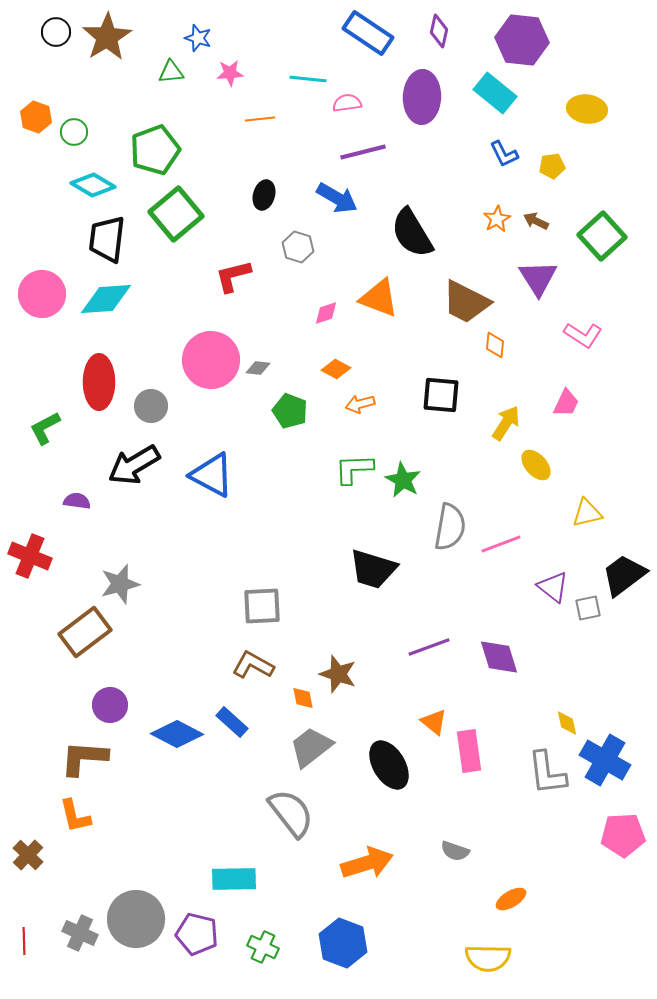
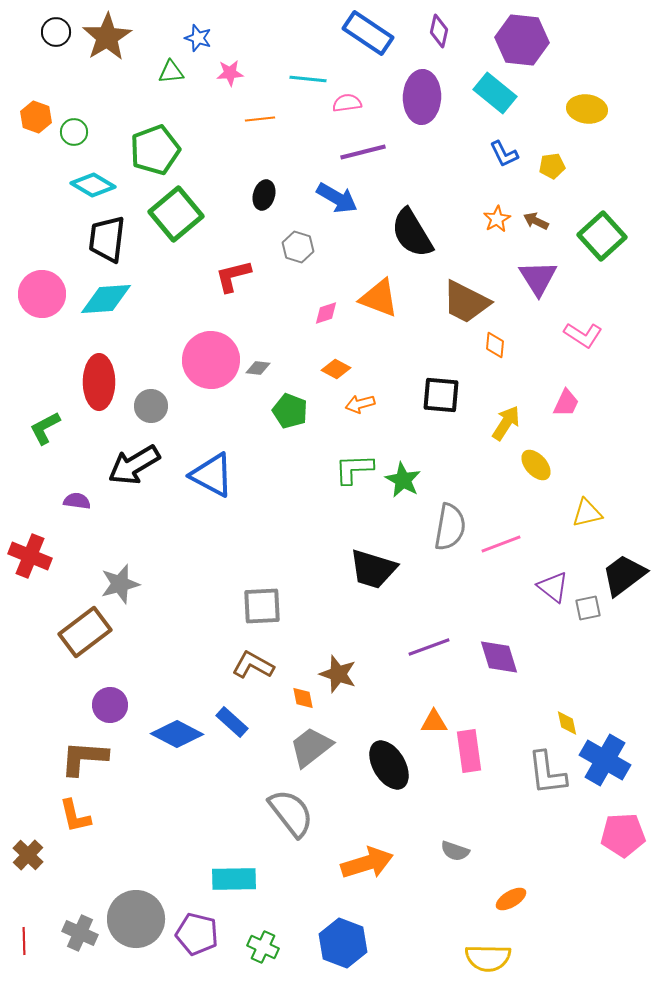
orange triangle at (434, 722): rotated 40 degrees counterclockwise
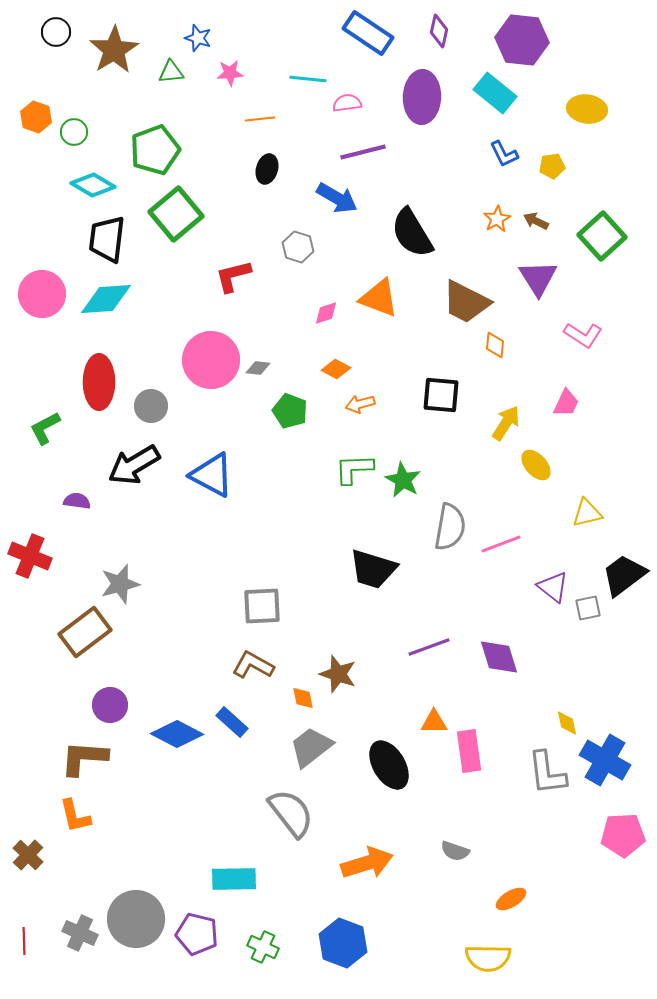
brown star at (107, 37): moved 7 px right, 13 px down
black ellipse at (264, 195): moved 3 px right, 26 px up
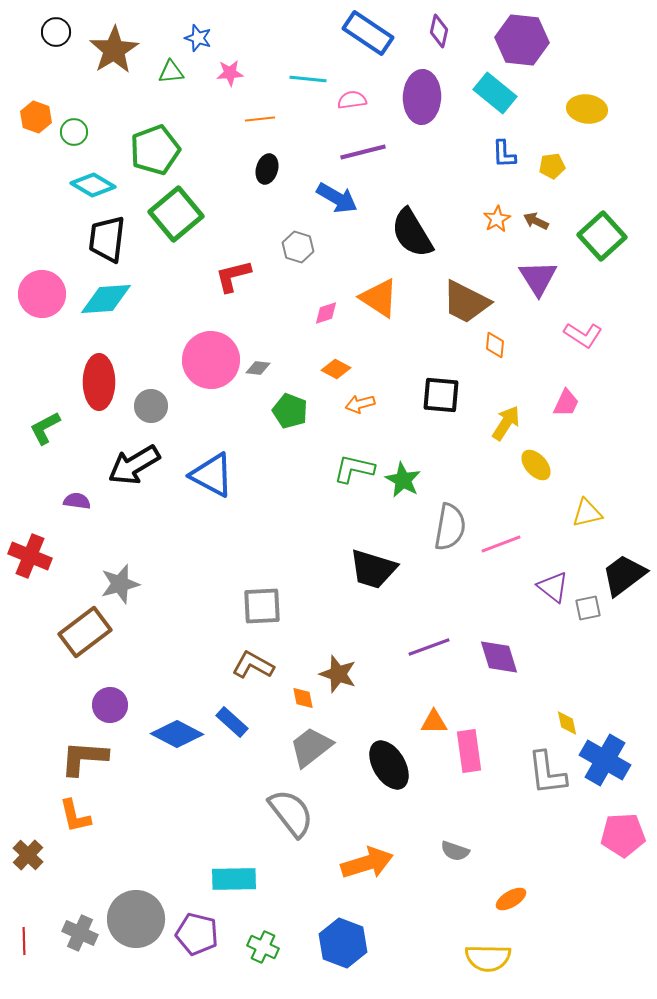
pink semicircle at (347, 103): moved 5 px right, 3 px up
blue L-shape at (504, 154): rotated 24 degrees clockwise
orange triangle at (379, 298): rotated 12 degrees clockwise
green L-shape at (354, 469): rotated 15 degrees clockwise
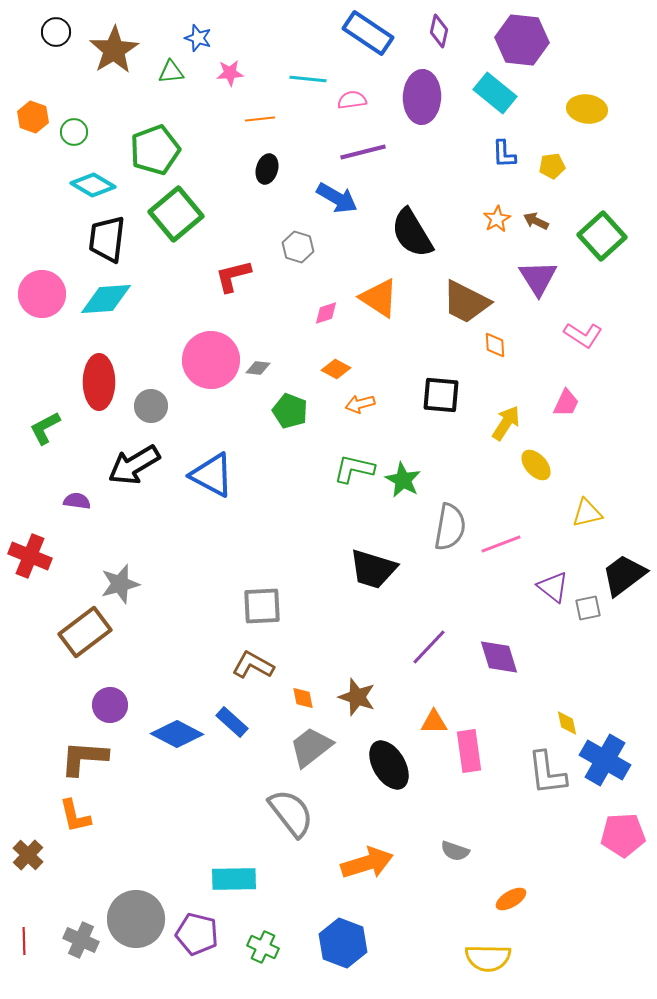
orange hexagon at (36, 117): moved 3 px left
orange diamond at (495, 345): rotated 8 degrees counterclockwise
purple line at (429, 647): rotated 27 degrees counterclockwise
brown star at (338, 674): moved 19 px right, 23 px down
gray cross at (80, 933): moved 1 px right, 7 px down
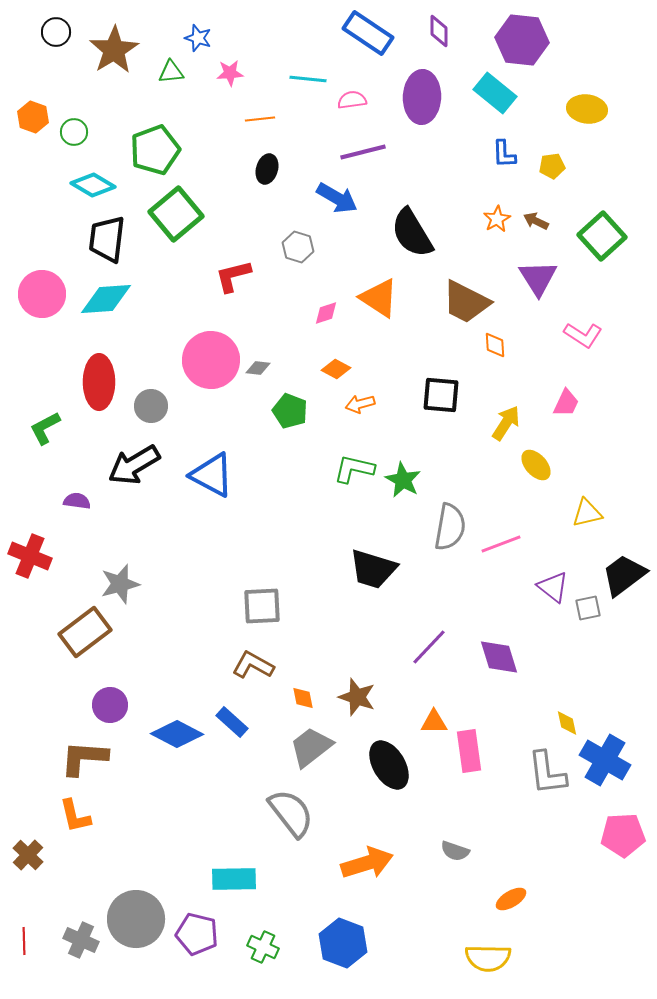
purple diamond at (439, 31): rotated 12 degrees counterclockwise
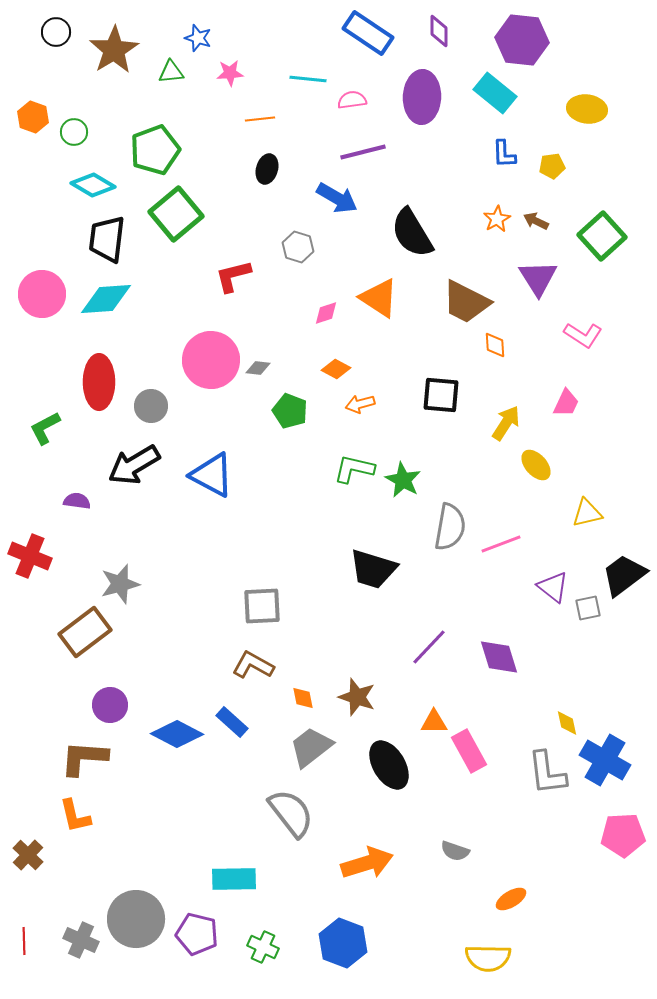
pink rectangle at (469, 751): rotated 21 degrees counterclockwise
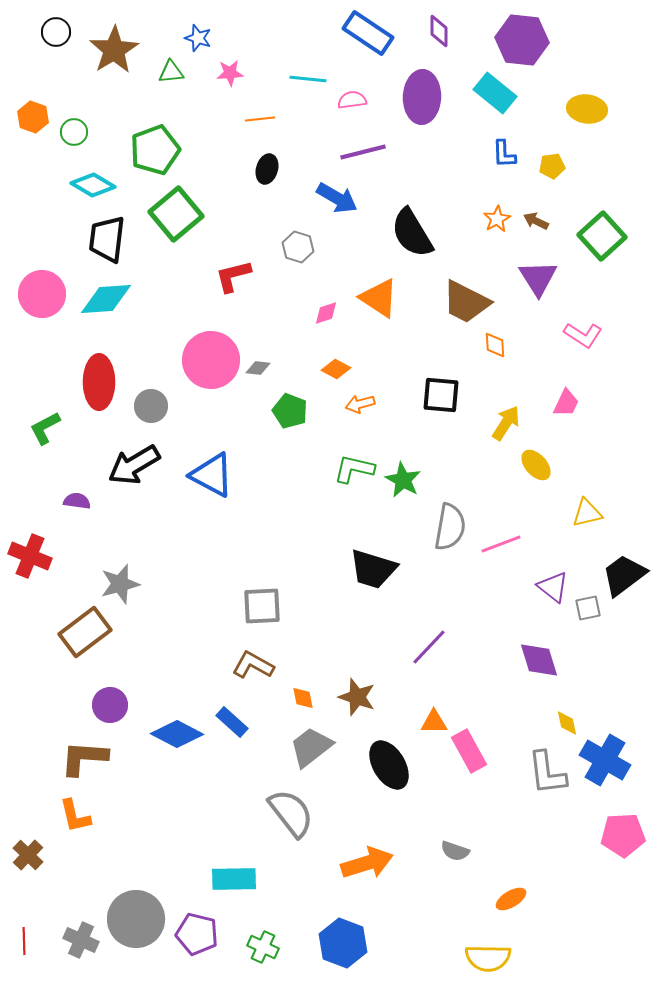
purple diamond at (499, 657): moved 40 px right, 3 px down
